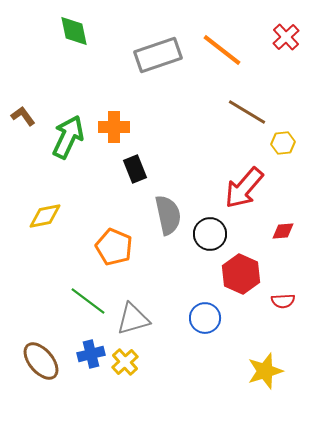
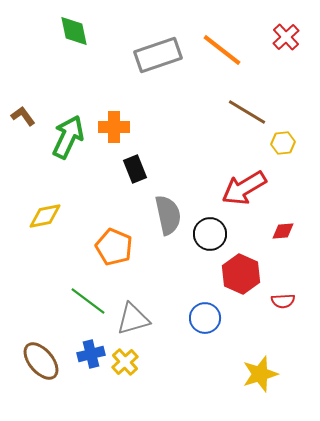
red arrow: rotated 18 degrees clockwise
yellow star: moved 5 px left, 3 px down
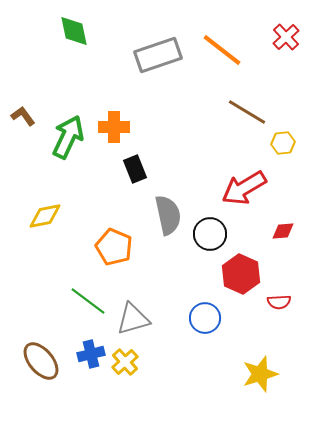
red semicircle: moved 4 px left, 1 px down
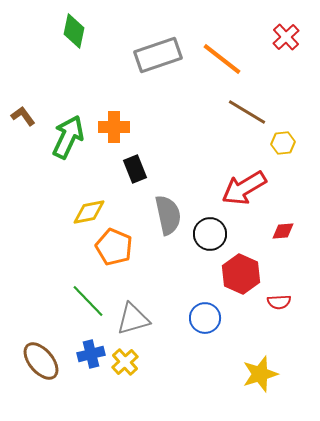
green diamond: rotated 24 degrees clockwise
orange line: moved 9 px down
yellow diamond: moved 44 px right, 4 px up
green line: rotated 9 degrees clockwise
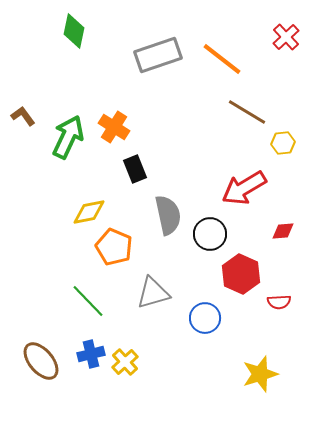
orange cross: rotated 32 degrees clockwise
gray triangle: moved 20 px right, 26 px up
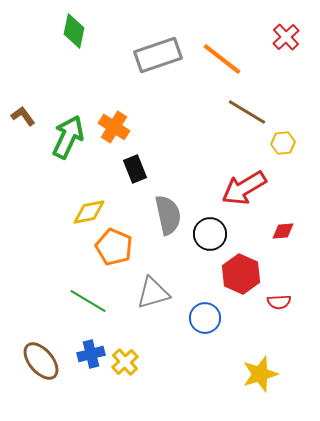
green line: rotated 15 degrees counterclockwise
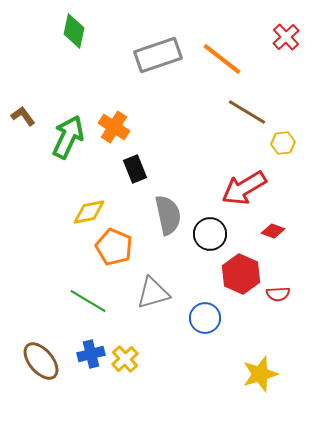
red diamond: moved 10 px left; rotated 25 degrees clockwise
red semicircle: moved 1 px left, 8 px up
yellow cross: moved 3 px up
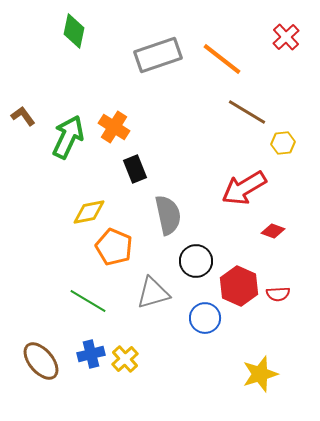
black circle: moved 14 px left, 27 px down
red hexagon: moved 2 px left, 12 px down
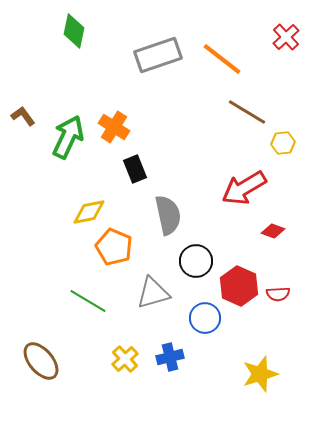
blue cross: moved 79 px right, 3 px down
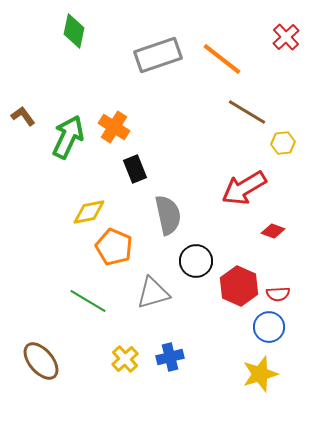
blue circle: moved 64 px right, 9 px down
